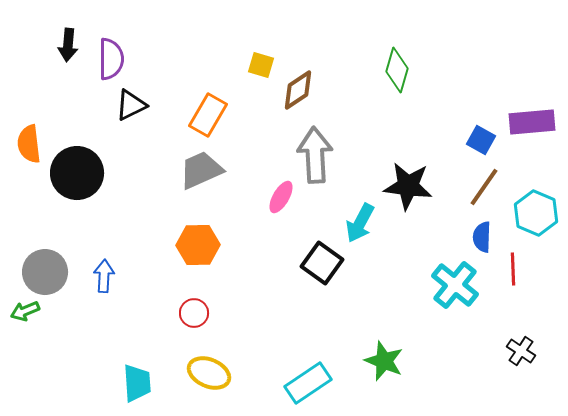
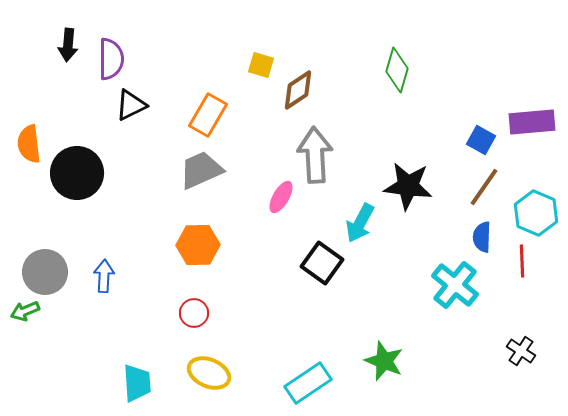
red line: moved 9 px right, 8 px up
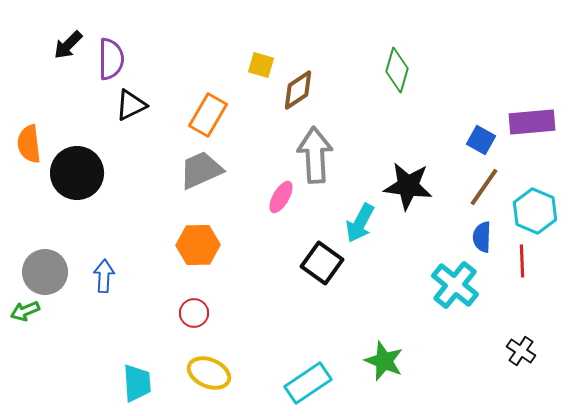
black arrow: rotated 40 degrees clockwise
cyan hexagon: moved 1 px left, 2 px up
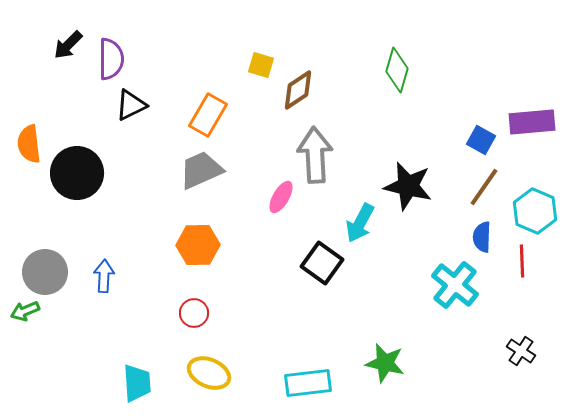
black star: rotated 6 degrees clockwise
green star: moved 1 px right, 2 px down; rotated 9 degrees counterclockwise
cyan rectangle: rotated 27 degrees clockwise
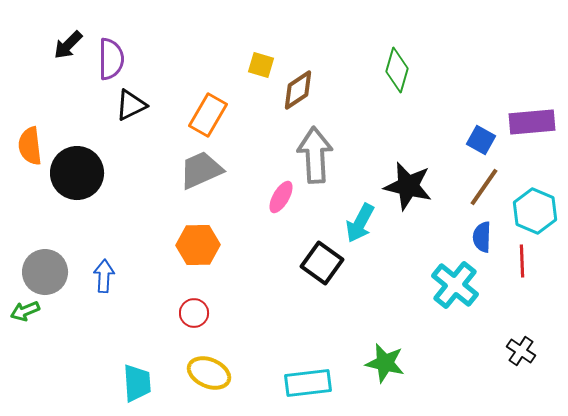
orange semicircle: moved 1 px right, 2 px down
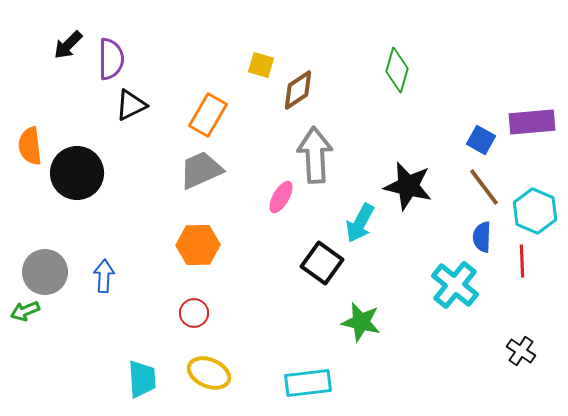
brown line: rotated 72 degrees counterclockwise
green star: moved 24 px left, 41 px up
cyan trapezoid: moved 5 px right, 4 px up
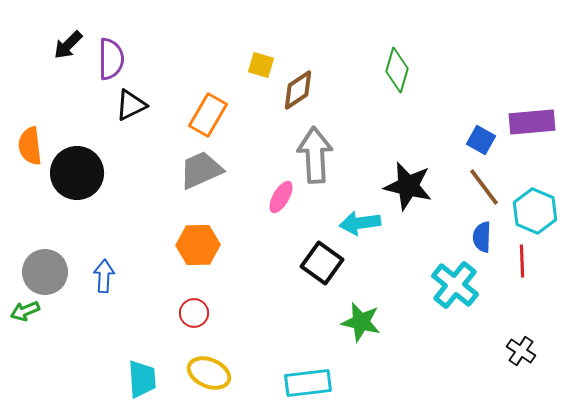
cyan arrow: rotated 54 degrees clockwise
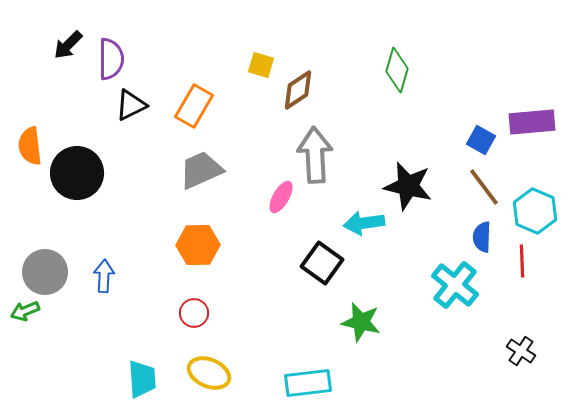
orange rectangle: moved 14 px left, 9 px up
cyan arrow: moved 4 px right
